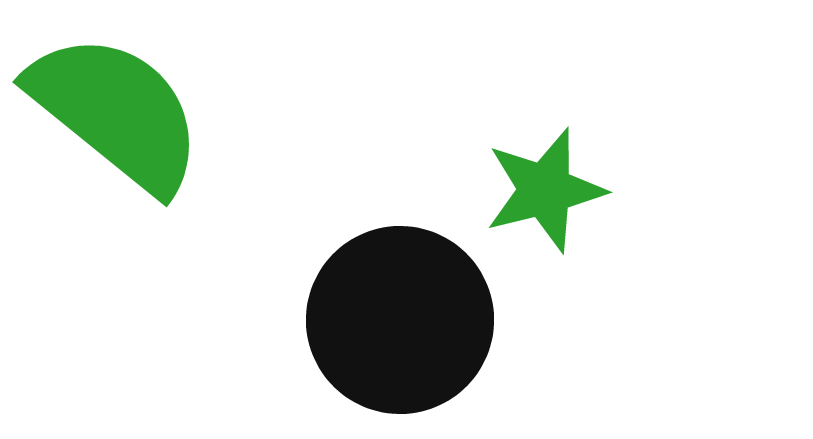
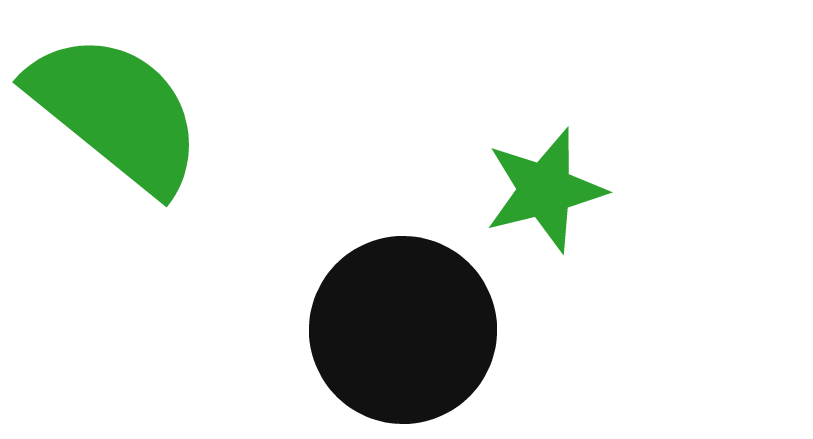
black circle: moved 3 px right, 10 px down
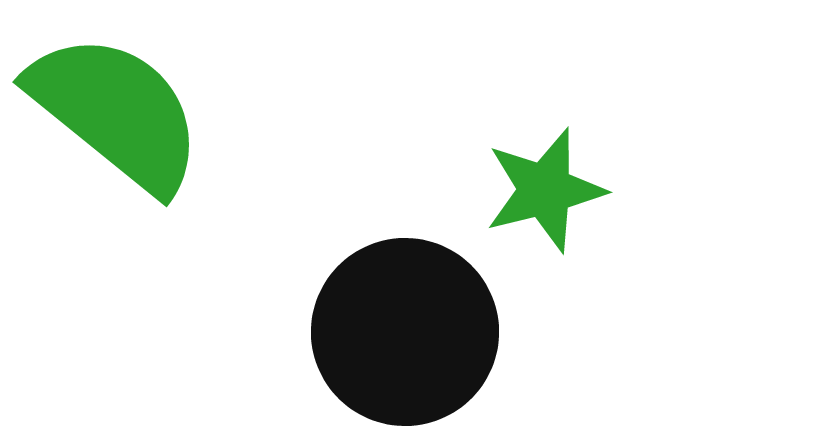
black circle: moved 2 px right, 2 px down
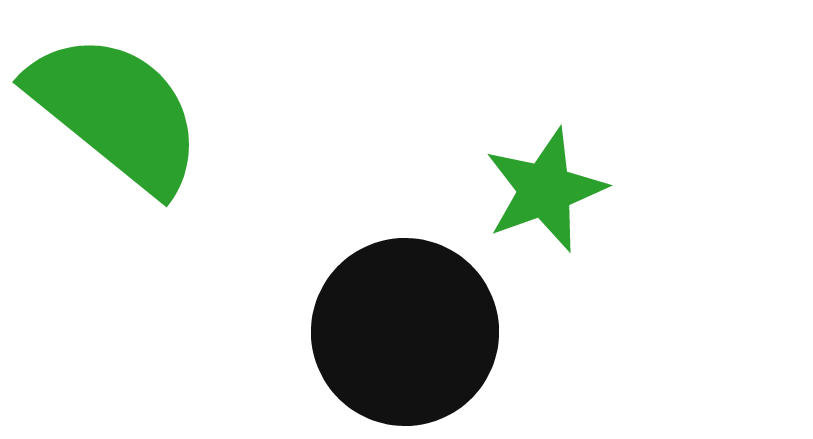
green star: rotated 6 degrees counterclockwise
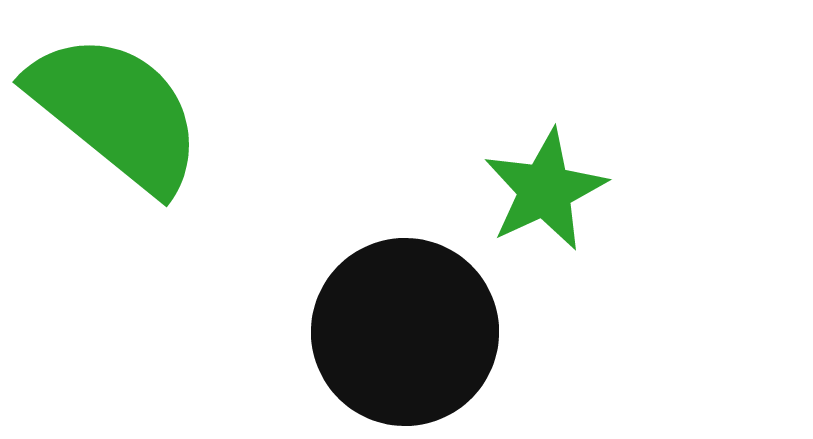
green star: rotated 5 degrees counterclockwise
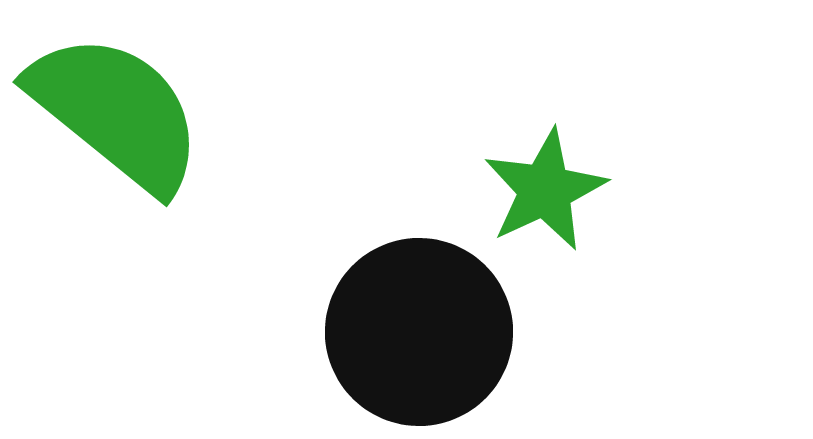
black circle: moved 14 px right
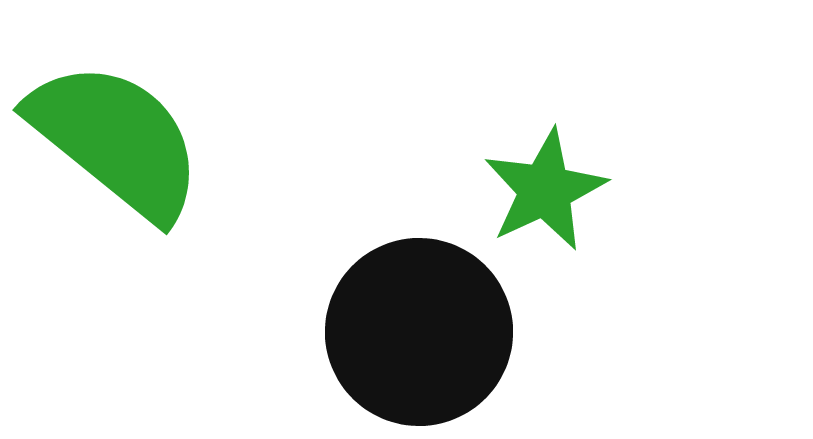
green semicircle: moved 28 px down
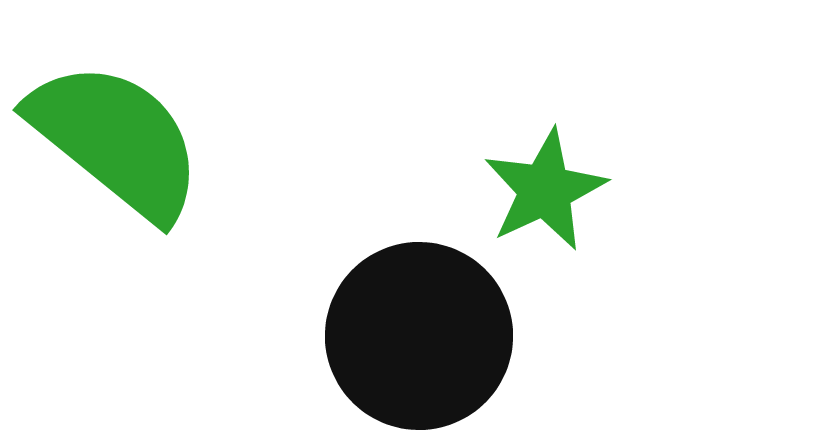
black circle: moved 4 px down
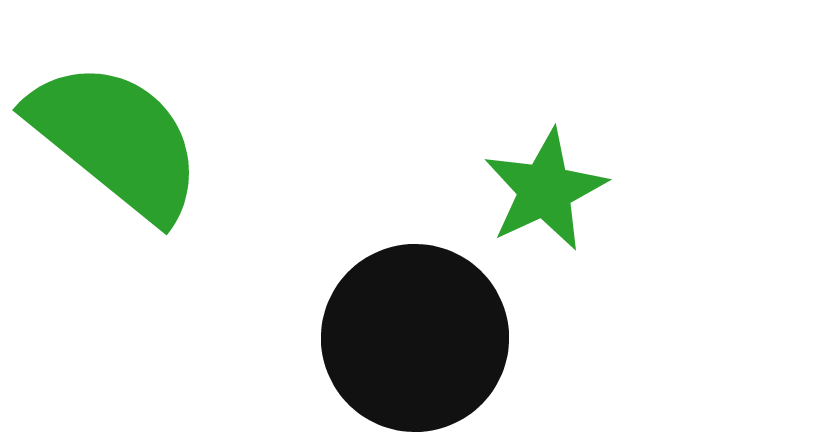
black circle: moved 4 px left, 2 px down
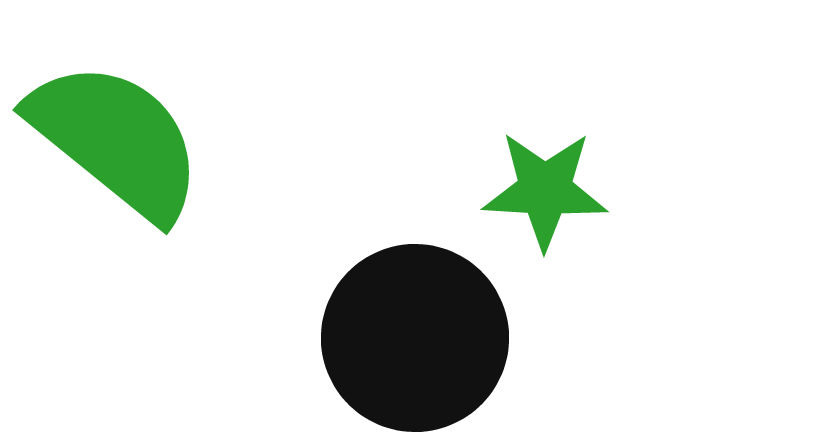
green star: rotated 28 degrees clockwise
